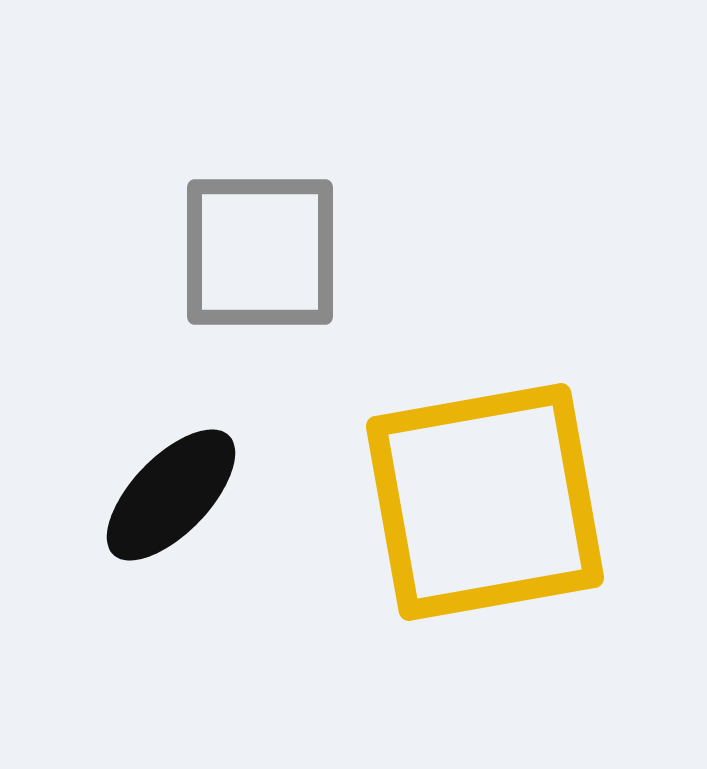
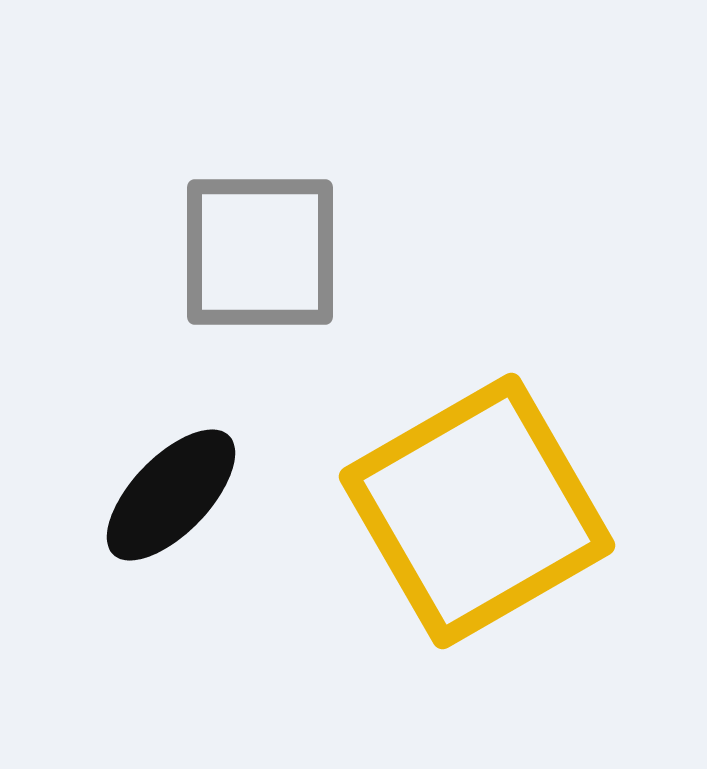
yellow square: moved 8 px left, 9 px down; rotated 20 degrees counterclockwise
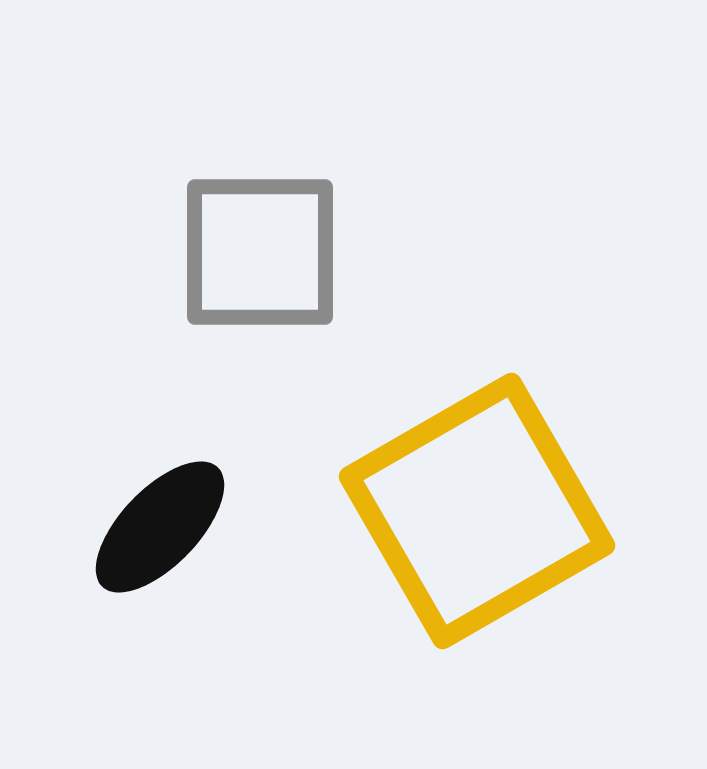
black ellipse: moved 11 px left, 32 px down
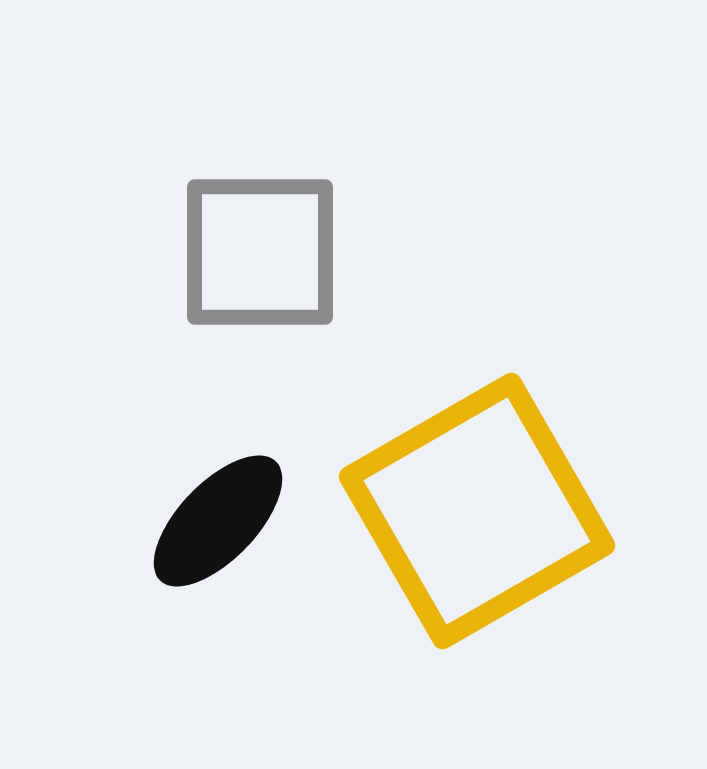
black ellipse: moved 58 px right, 6 px up
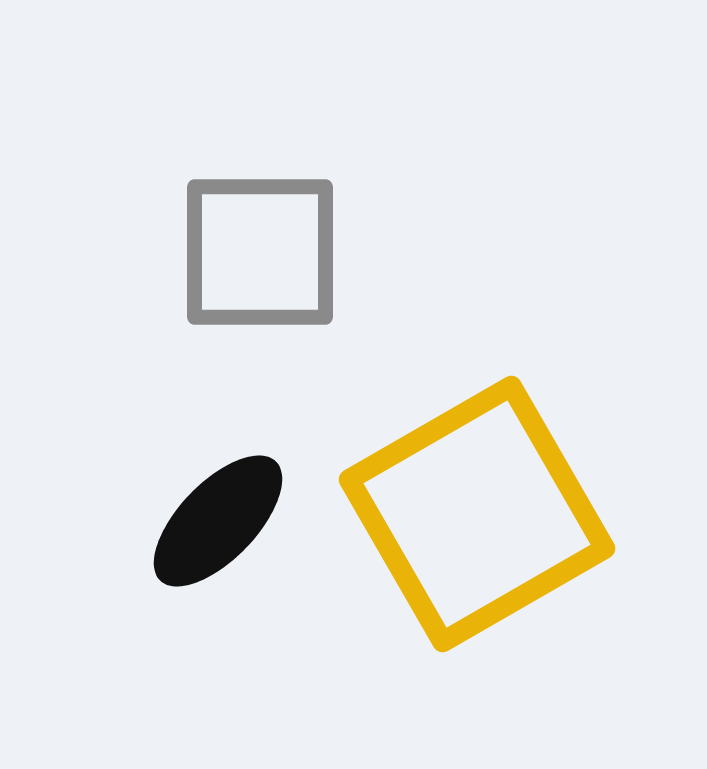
yellow square: moved 3 px down
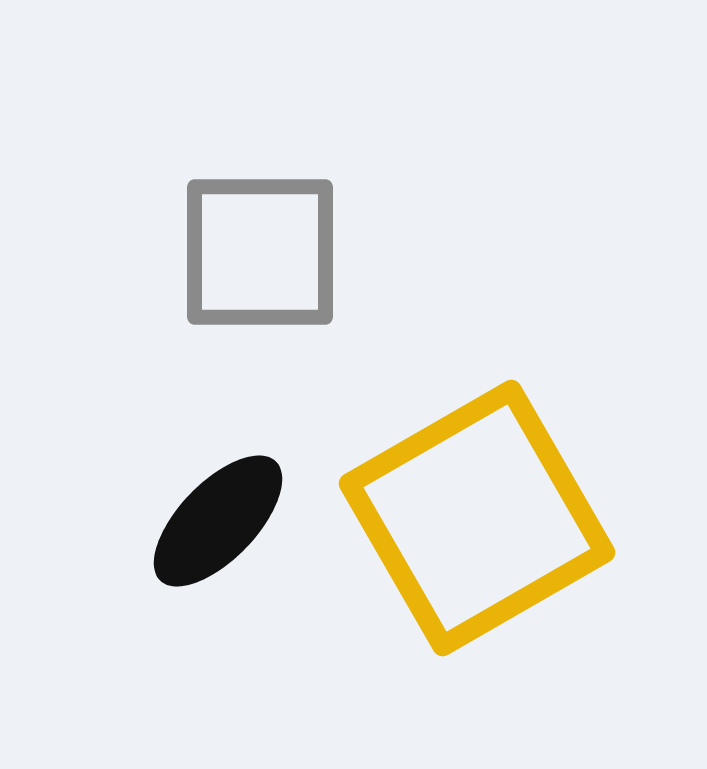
yellow square: moved 4 px down
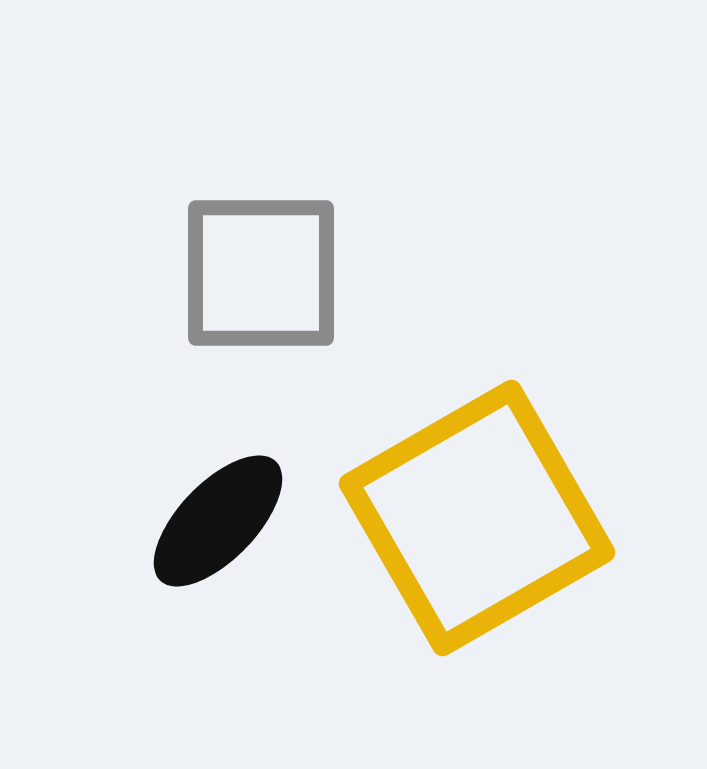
gray square: moved 1 px right, 21 px down
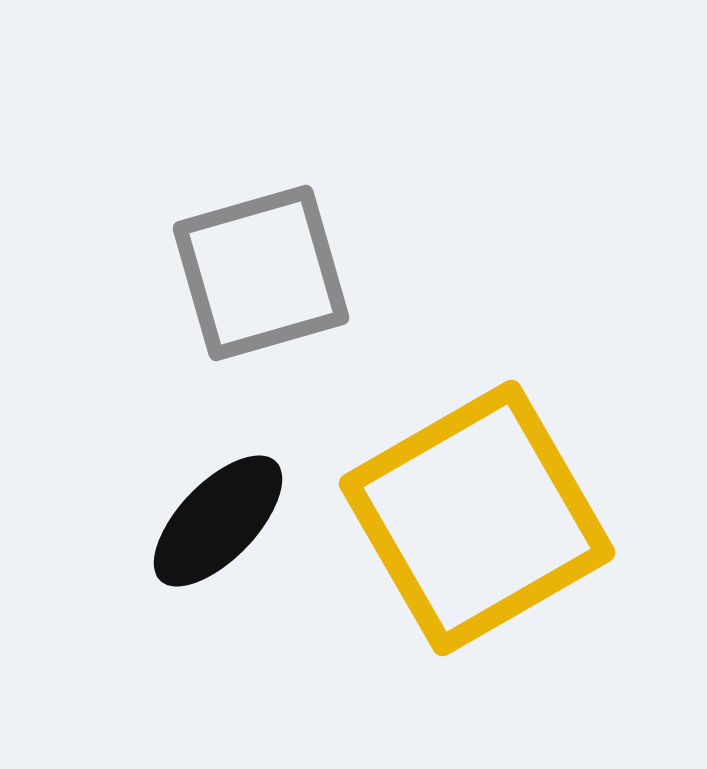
gray square: rotated 16 degrees counterclockwise
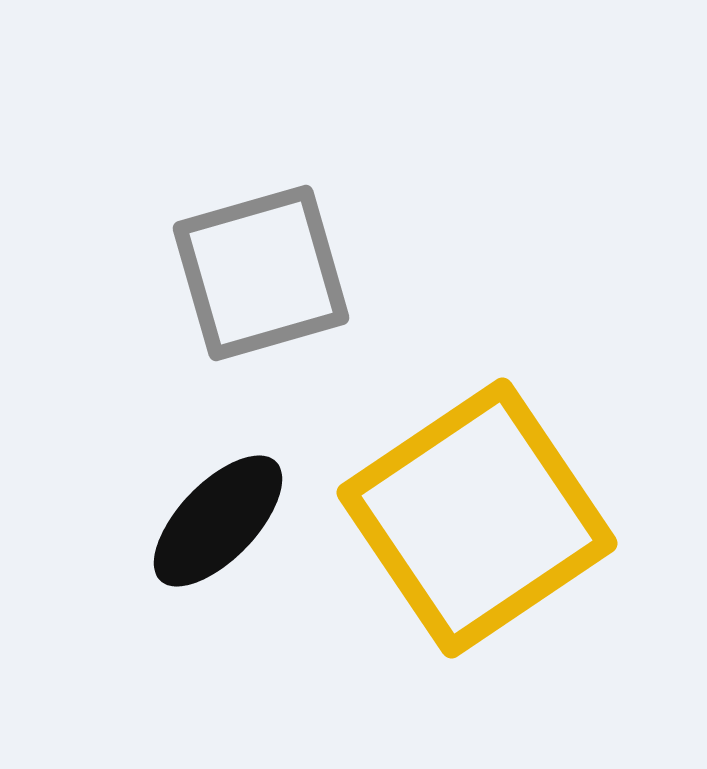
yellow square: rotated 4 degrees counterclockwise
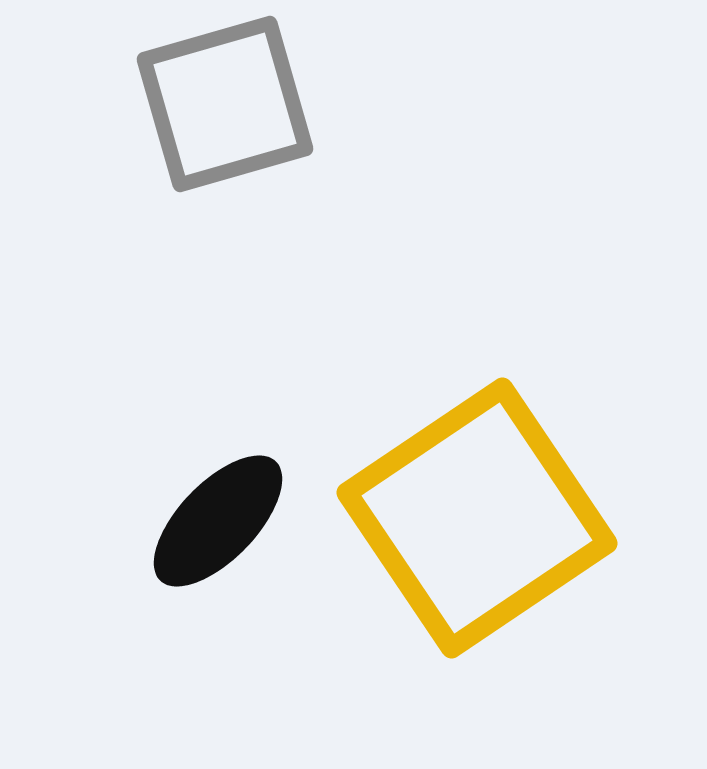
gray square: moved 36 px left, 169 px up
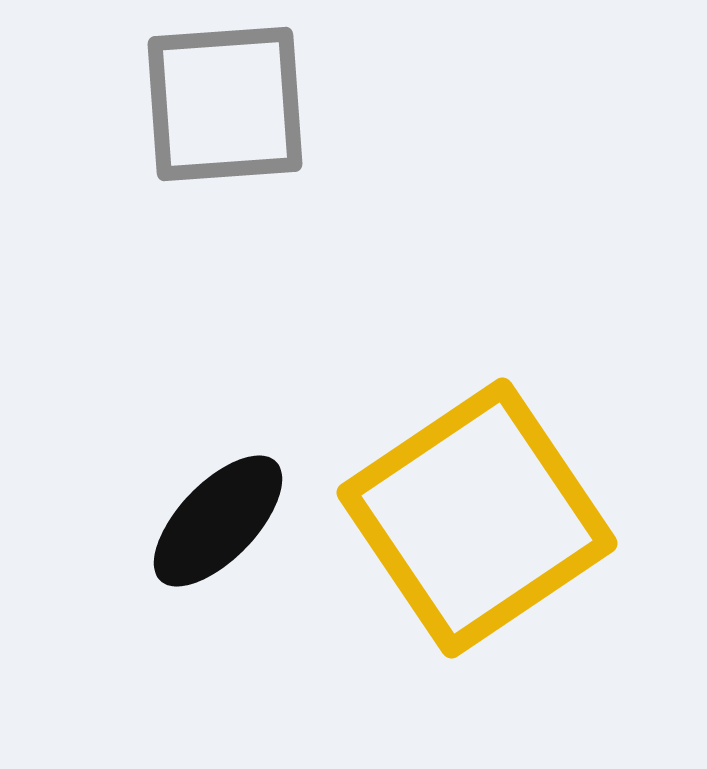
gray square: rotated 12 degrees clockwise
